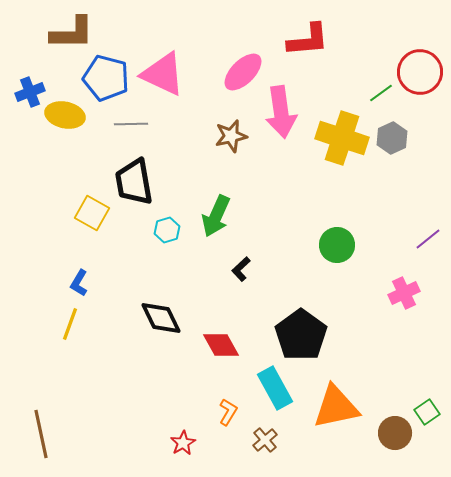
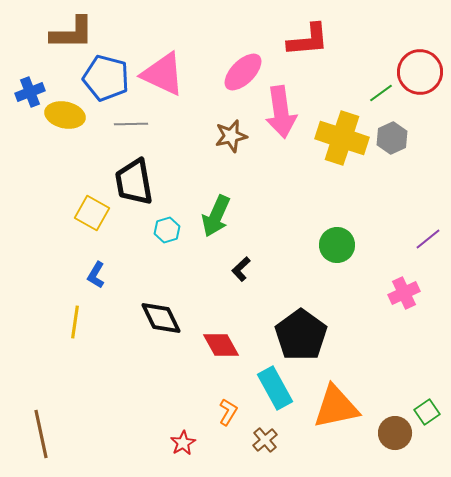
blue L-shape: moved 17 px right, 8 px up
yellow line: moved 5 px right, 2 px up; rotated 12 degrees counterclockwise
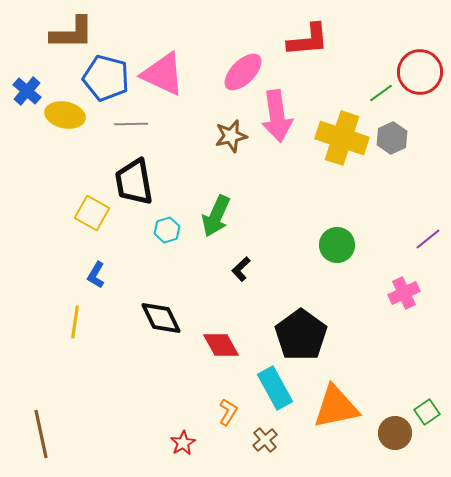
blue cross: moved 3 px left, 1 px up; rotated 28 degrees counterclockwise
pink arrow: moved 4 px left, 4 px down
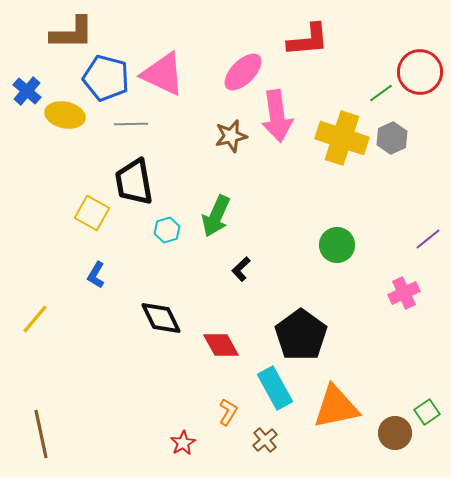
yellow line: moved 40 px left, 3 px up; rotated 32 degrees clockwise
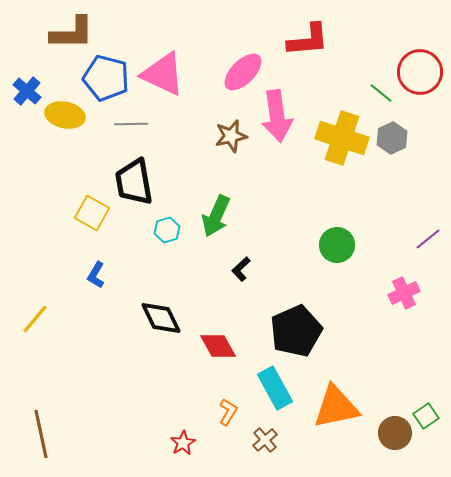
green line: rotated 75 degrees clockwise
black pentagon: moved 5 px left, 4 px up; rotated 12 degrees clockwise
red diamond: moved 3 px left, 1 px down
green square: moved 1 px left, 4 px down
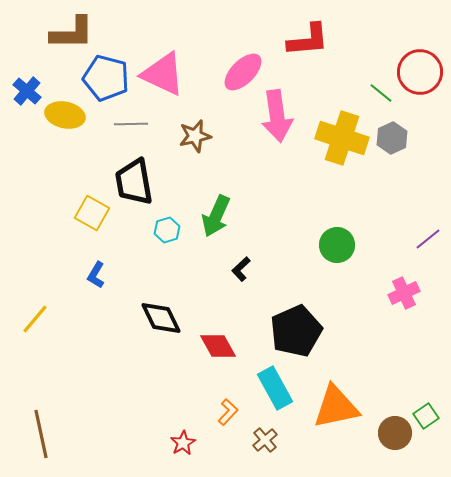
brown star: moved 36 px left
orange L-shape: rotated 12 degrees clockwise
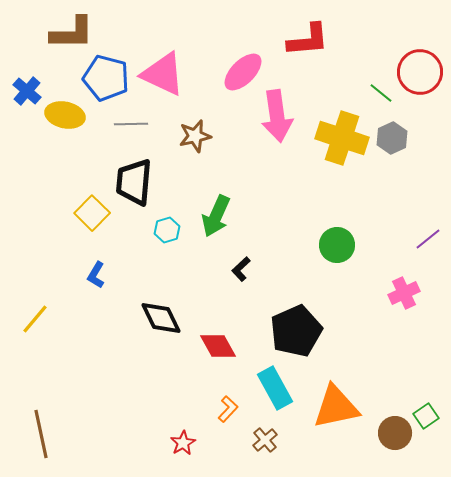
black trapezoid: rotated 15 degrees clockwise
yellow square: rotated 16 degrees clockwise
orange L-shape: moved 3 px up
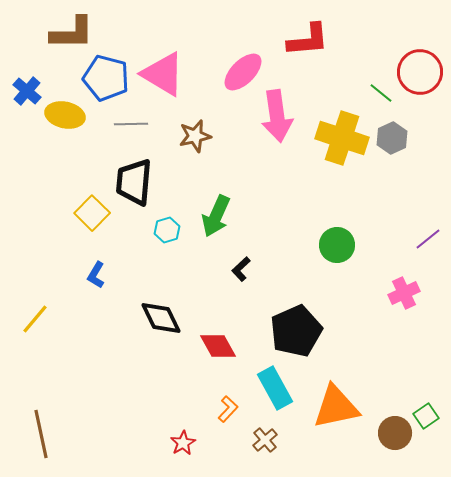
pink triangle: rotated 6 degrees clockwise
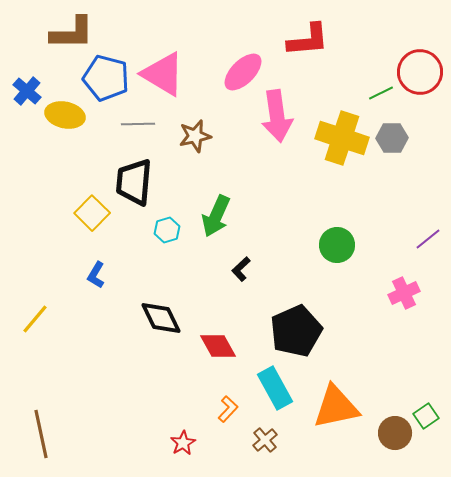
green line: rotated 65 degrees counterclockwise
gray line: moved 7 px right
gray hexagon: rotated 24 degrees clockwise
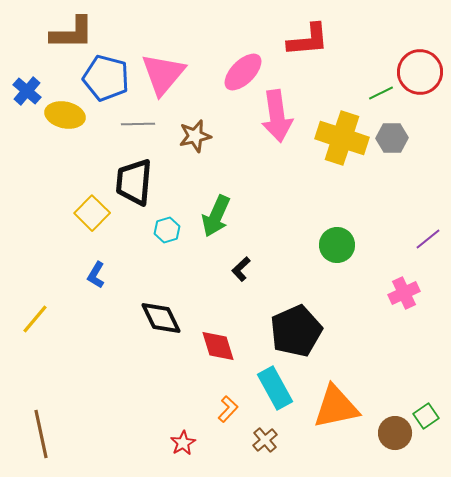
pink triangle: rotated 39 degrees clockwise
red diamond: rotated 12 degrees clockwise
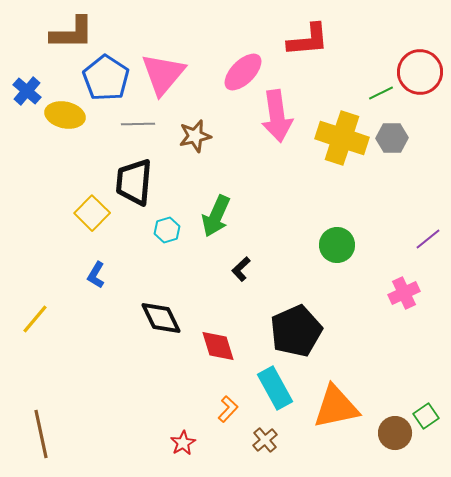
blue pentagon: rotated 18 degrees clockwise
